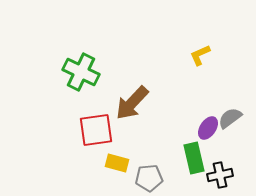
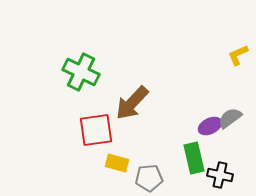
yellow L-shape: moved 38 px right
purple ellipse: moved 2 px right, 2 px up; rotated 30 degrees clockwise
black cross: rotated 25 degrees clockwise
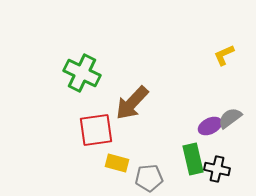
yellow L-shape: moved 14 px left
green cross: moved 1 px right, 1 px down
green rectangle: moved 1 px left, 1 px down
black cross: moved 3 px left, 6 px up
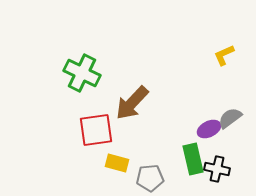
purple ellipse: moved 1 px left, 3 px down
gray pentagon: moved 1 px right
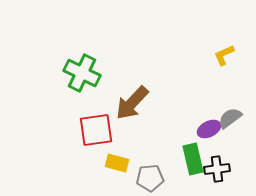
black cross: rotated 20 degrees counterclockwise
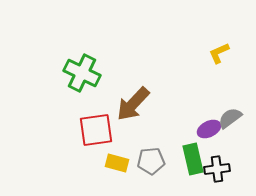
yellow L-shape: moved 5 px left, 2 px up
brown arrow: moved 1 px right, 1 px down
gray pentagon: moved 1 px right, 17 px up
